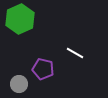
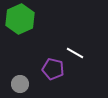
purple pentagon: moved 10 px right
gray circle: moved 1 px right
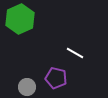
purple pentagon: moved 3 px right, 9 px down
gray circle: moved 7 px right, 3 px down
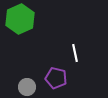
white line: rotated 48 degrees clockwise
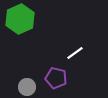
white line: rotated 66 degrees clockwise
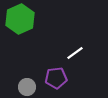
purple pentagon: rotated 20 degrees counterclockwise
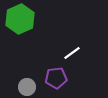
white line: moved 3 px left
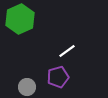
white line: moved 5 px left, 2 px up
purple pentagon: moved 2 px right, 1 px up; rotated 10 degrees counterclockwise
